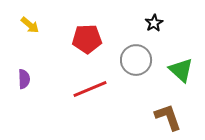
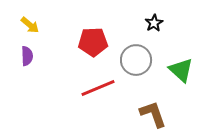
red pentagon: moved 6 px right, 3 px down
purple semicircle: moved 3 px right, 23 px up
red line: moved 8 px right, 1 px up
brown L-shape: moved 15 px left, 3 px up
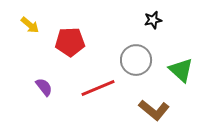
black star: moved 1 px left, 3 px up; rotated 18 degrees clockwise
red pentagon: moved 23 px left
purple semicircle: moved 17 px right, 31 px down; rotated 36 degrees counterclockwise
brown L-shape: moved 1 px right, 4 px up; rotated 148 degrees clockwise
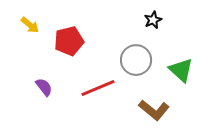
black star: rotated 12 degrees counterclockwise
red pentagon: moved 1 px left, 1 px up; rotated 12 degrees counterclockwise
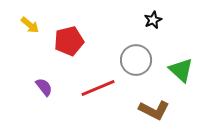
brown L-shape: rotated 12 degrees counterclockwise
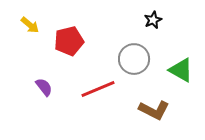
gray circle: moved 2 px left, 1 px up
green triangle: rotated 12 degrees counterclockwise
red line: moved 1 px down
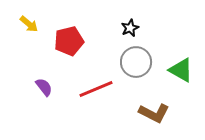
black star: moved 23 px left, 8 px down
yellow arrow: moved 1 px left, 1 px up
gray circle: moved 2 px right, 3 px down
red line: moved 2 px left
brown L-shape: moved 3 px down
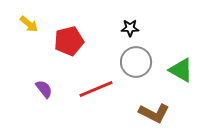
black star: rotated 24 degrees clockwise
purple semicircle: moved 2 px down
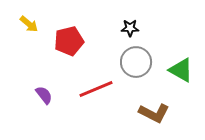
purple semicircle: moved 6 px down
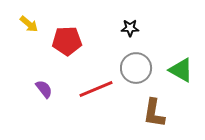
red pentagon: moved 2 px left; rotated 12 degrees clockwise
gray circle: moved 6 px down
purple semicircle: moved 6 px up
brown L-shape: rotated 72 degrees clockwise
